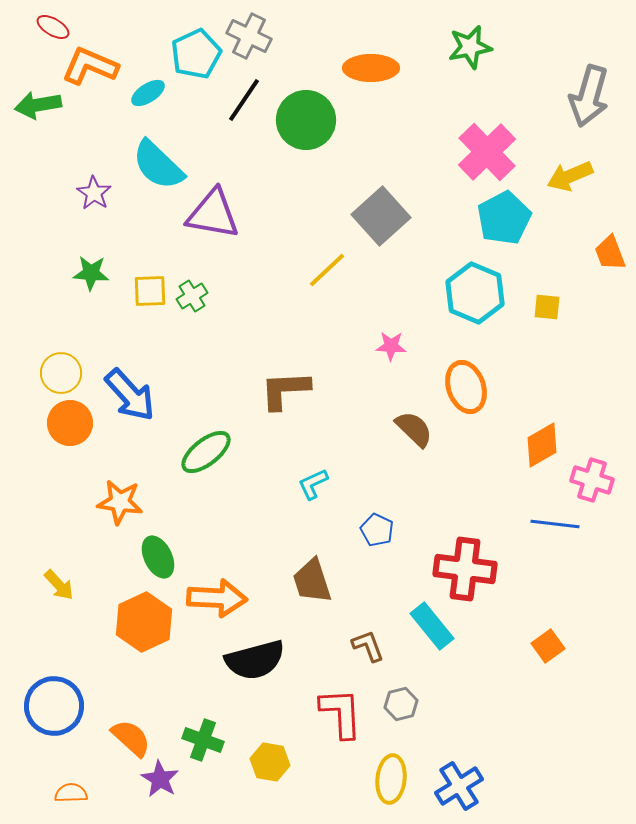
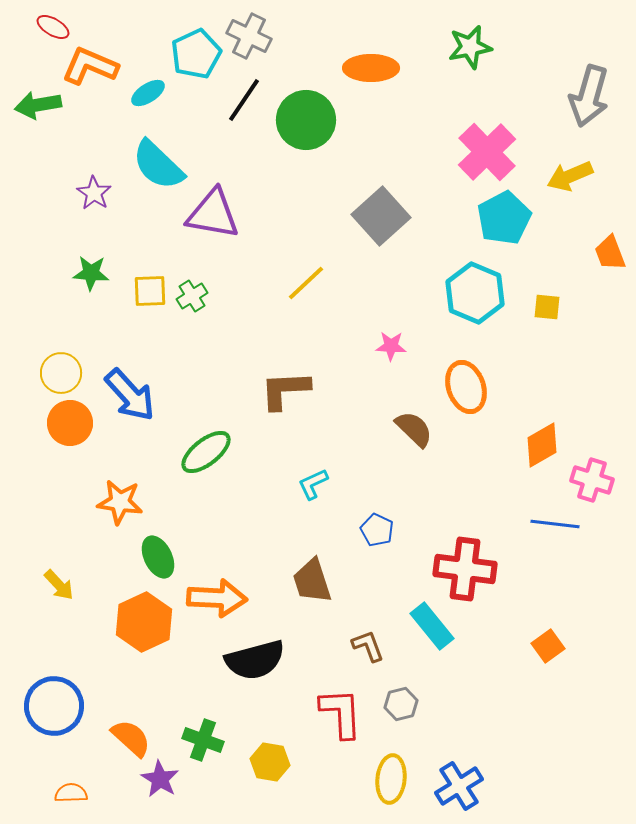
yellow line at (327, 270): moved 21 px left, 13 px down
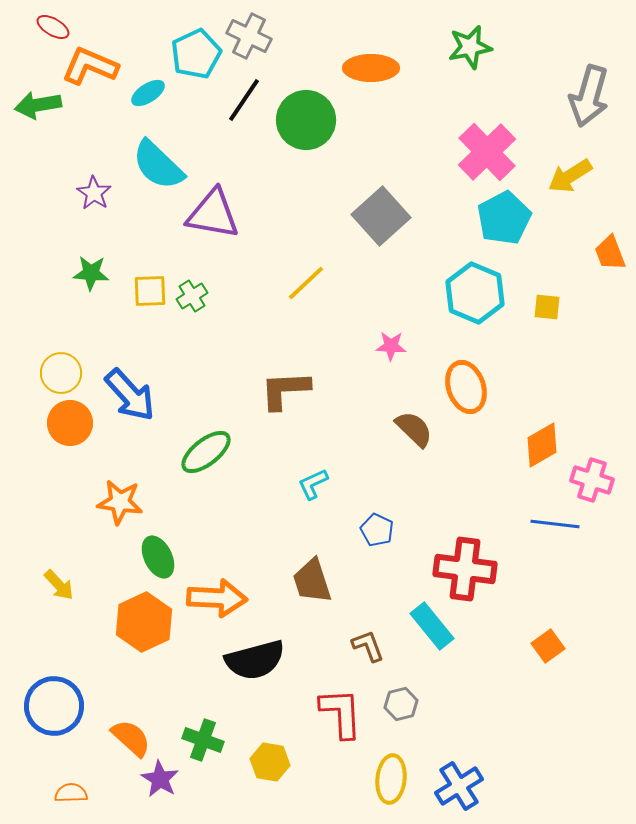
yellow arrow at (570, 176): rotated 9 degrees counterclockwise
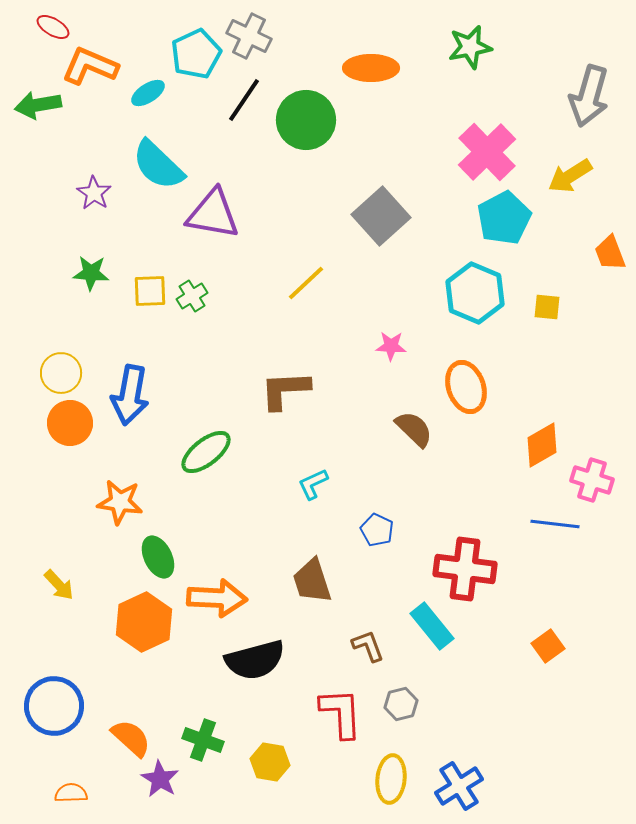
blue arrow at (130, 395): rotated 52 degrees clockwise
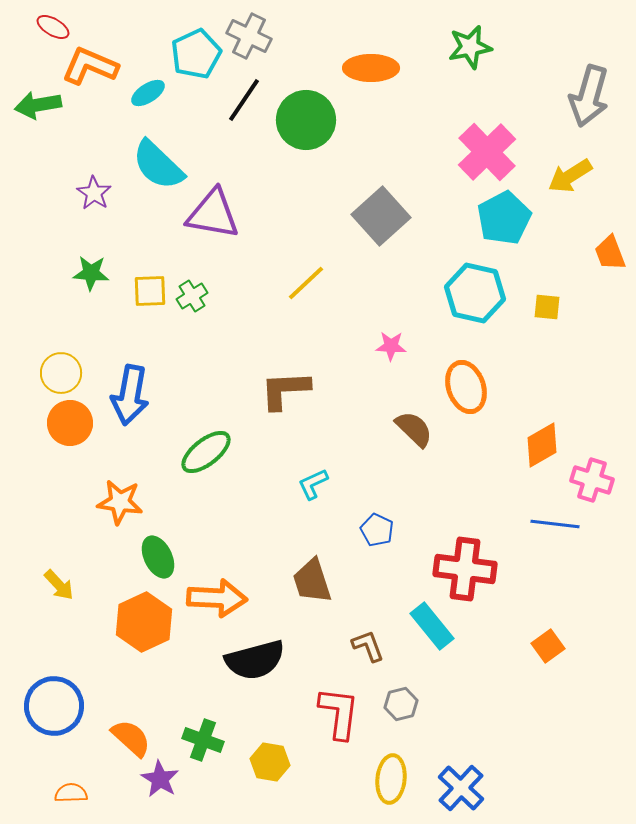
cyan hexagon at (475, 293): rotated 10 degrees counterclockwise
red L-shape at (341, 713): moved 2 px left; rotated 10 degrees clockwise
blue cross at (459, 786): moved 2 px right, 2 px down; rotated 15 degrees counterclockwise
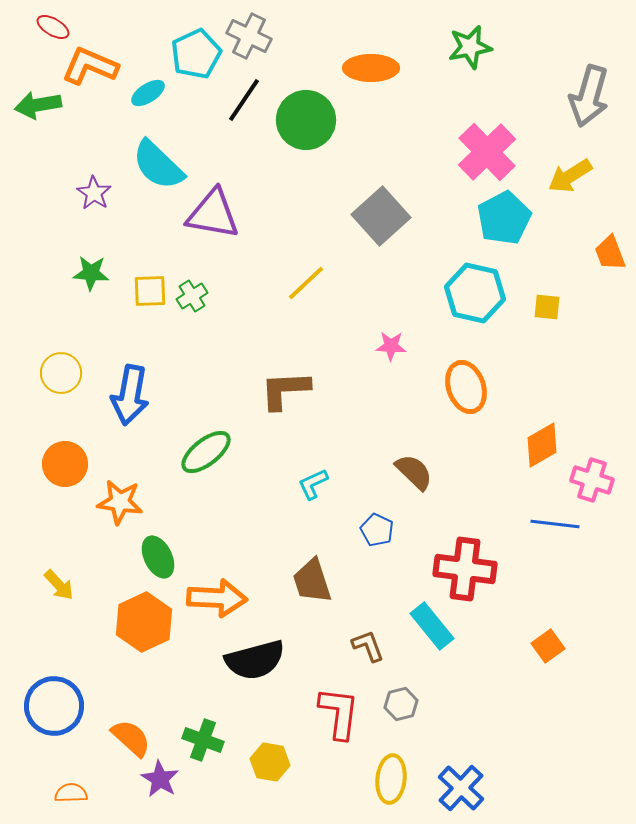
orange circle at (70, 423): moved 5 px left, 41 px down
brown semicircle at (414, 429): moved 43 px down
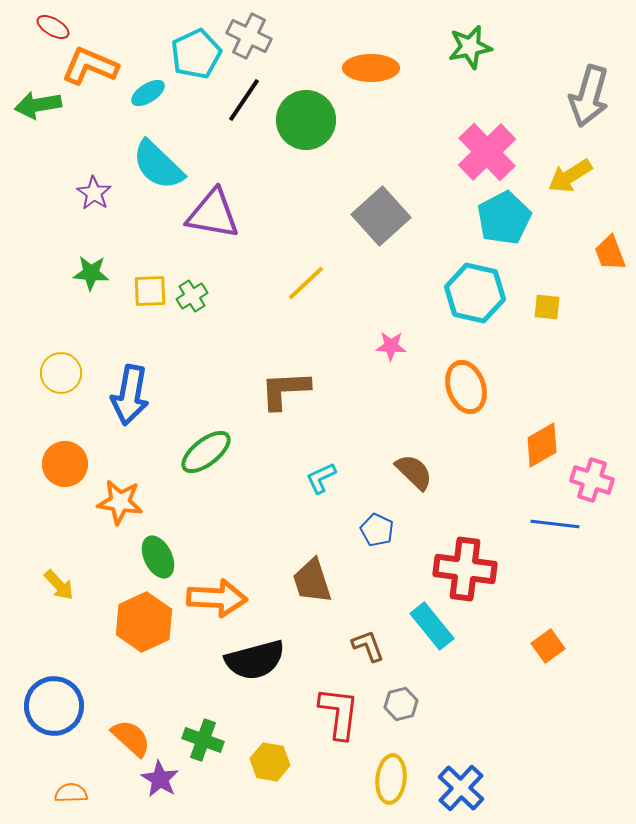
cyan L-shape at (313, 484): moved 8 px right, 6 px up
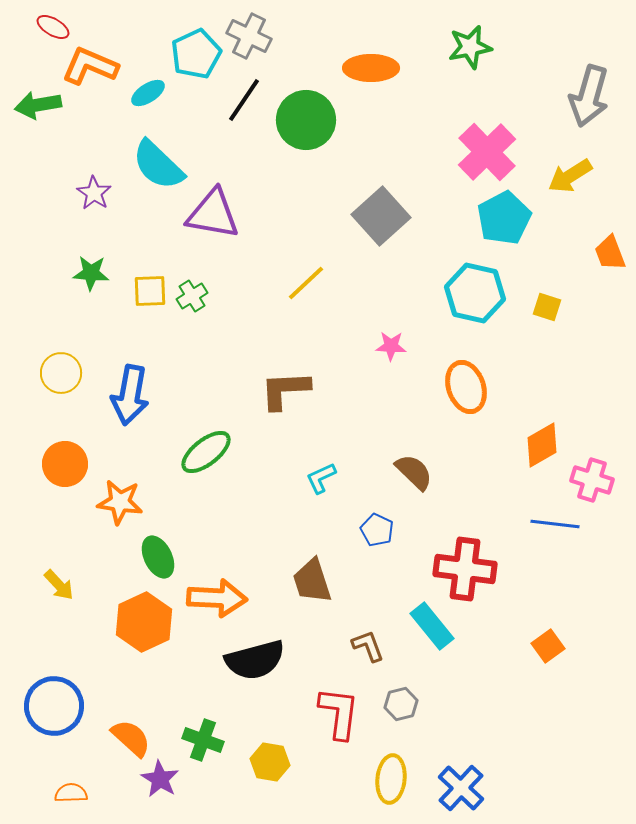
yellow square at (547, 307): rotated 12 degrees clockwise
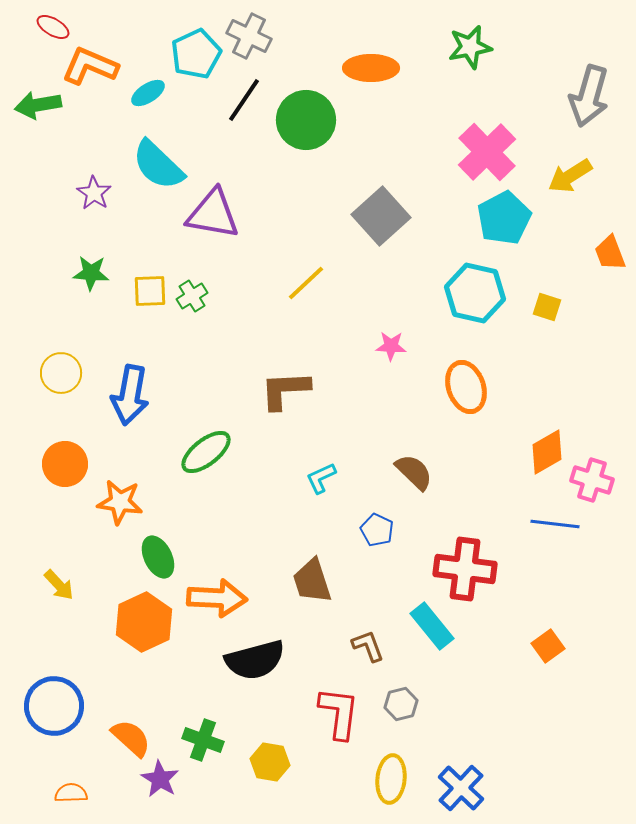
orange diamond at (542, 445): moved 5 px right, 7 px down
